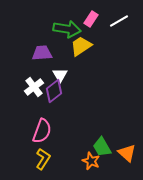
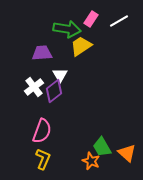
yellow L-shape: rotated 10 degrees counterclockwise
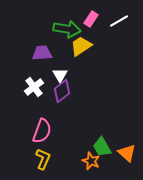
purple diamond: moved 8 px right
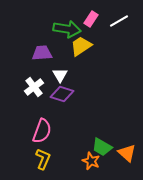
purple diamond: moved 3 px down; rotated 55 degrees clockwise
green trapezoid: rotated 30 degrees counterclockwise
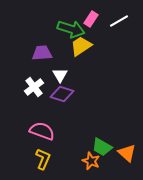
green arrow: moved 4 px right; rotated 8 degrees clockwise
pink semicircle: rotated 90 degrees counterclockwise
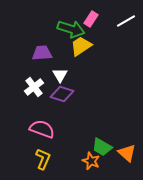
white line: moved 7 px right
pink semicircle: moved 2 px up
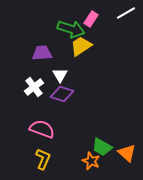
white line: moved 8 px up
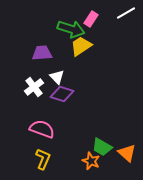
white triangle: moved 3 px left, 2 px down; rotated 14 degrees counterclockwise
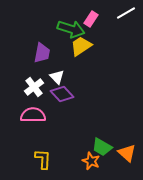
purple trapezoid: rotated 105 degrees clockwise
purple diamond: rotated 30 degrees clockwise
pink semicircle: moved 9 px left, 14 px up; rotated 20 degrees counterclockwise
yellow L-shape: rotated 20 degrees counterclockwise
